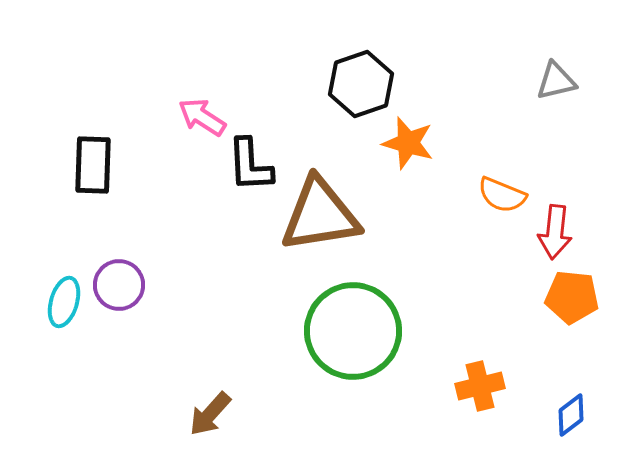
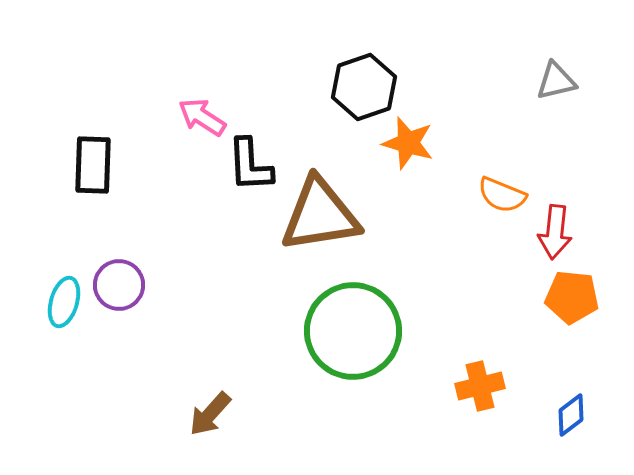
black hexagon: moved 3 px right, 3 px down
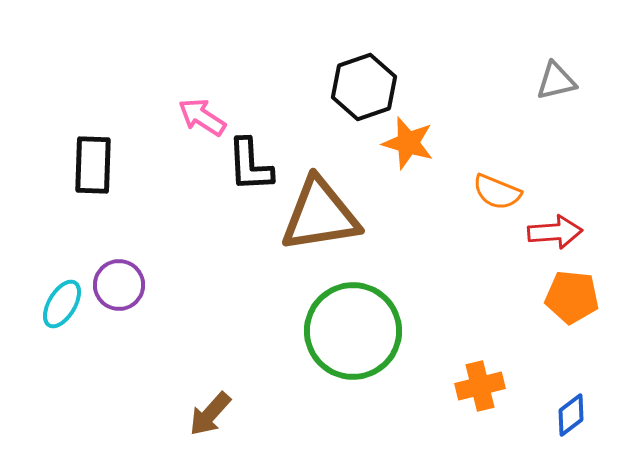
orange semicircle: moved 5 px left, 3 px up
red arrow: rotated 100 degrees counterclockwise
cyan ellipse: moved 2 px left, 2 px down; rotated 15 degrees clockwise
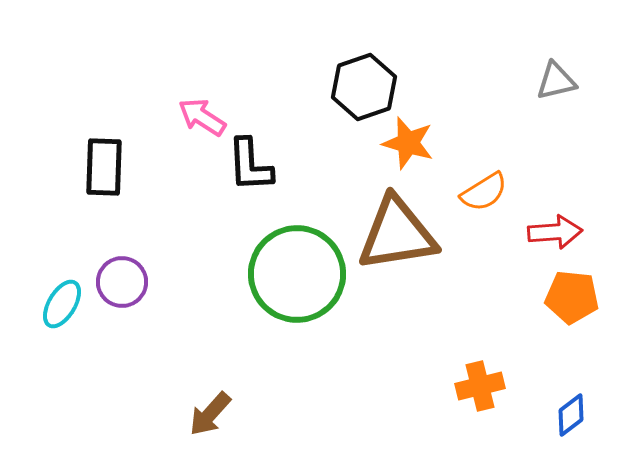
black rectangle: moved 11 px right, 2 px down
orange semicircle: moved 13 px left; rotated 54 degrees counterclockwise
brown triangle: moved 77 px right, 19 px down
purple circle: moved 3 px right, 3 px up
green circle: moved 56 px left, 57 px up
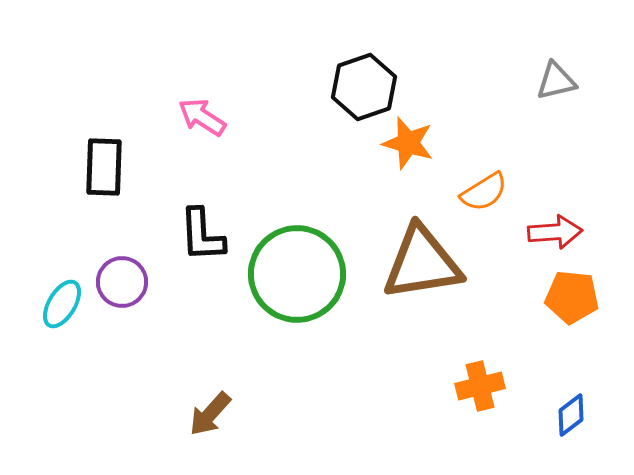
black L-shape: moved 48 px left, 70 px down
brown triangle: moved 25 px right, 29 px down
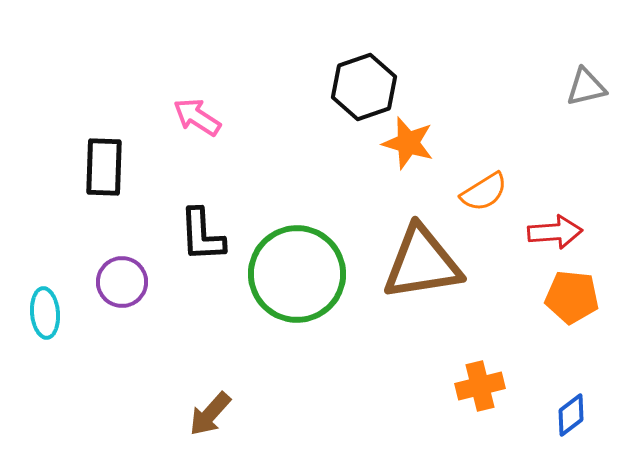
gray triangle: moved 30 px right, 6 px down
pink arrow: moved 5 px left
cyan ellipse: moved 17 px left, 9 px down; rotated 36 degrees counterclockwise
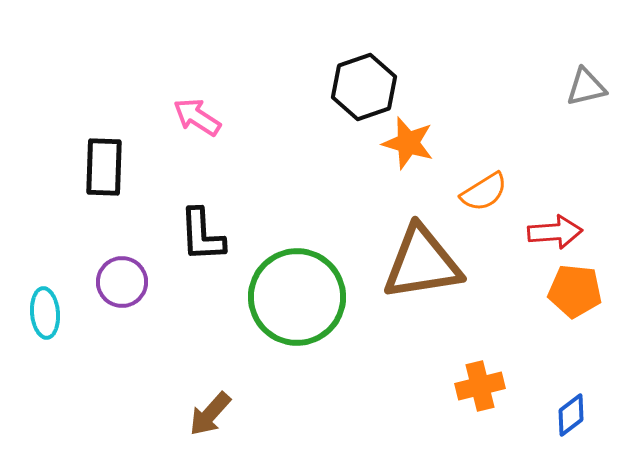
green circle: moved 23 px down
orange pentagon: moved 3 px right, 6 px up
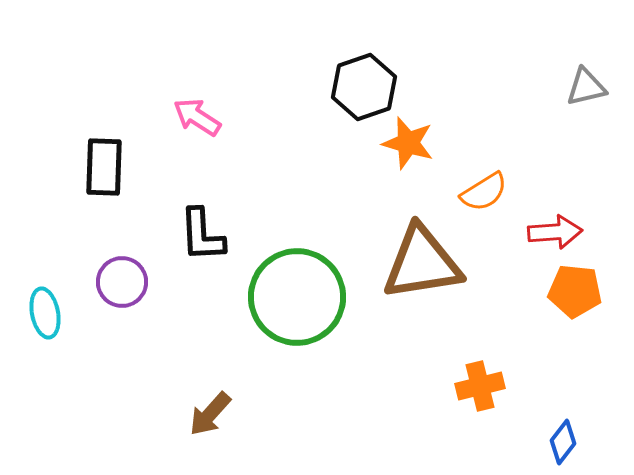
cyan ellipse: rotated 6 degrees counterclockwise
blue diamond: moved 8 px left, 27 px down; rotated 15 degrees counterclockwise
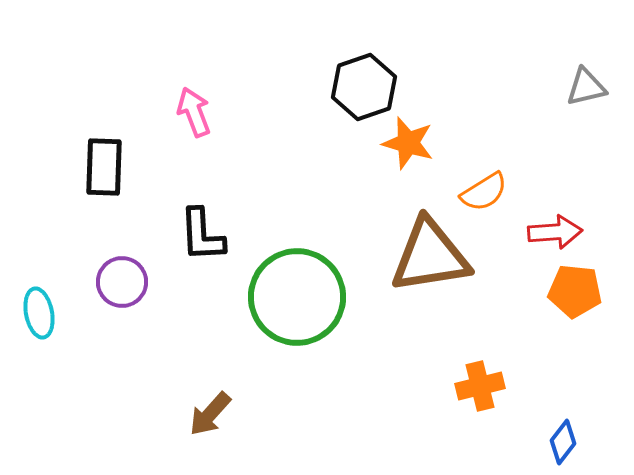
pink arrow: moved 3 px left, 5 px up; rotated 36 degrees clockwise
brown triangle: moved 8 px right, 7 px up
cyan ellipse: moved 6 px left
